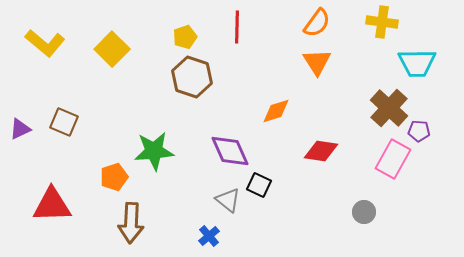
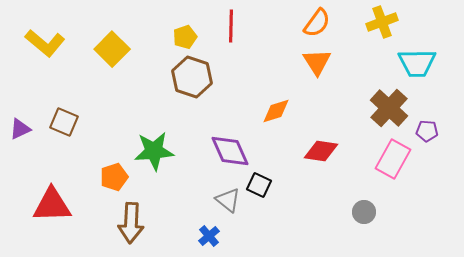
yellow cross: rotated 28 degrees counterclockwise
red line: moved 6 px left, 1 px up
purple pentagon: moved 8 px right
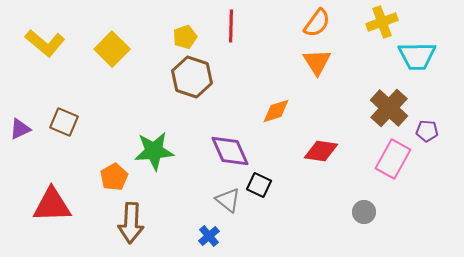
cyan trapezoid: moved 7 px up
orange pentagon: rotated 12 degrees counterclockwise
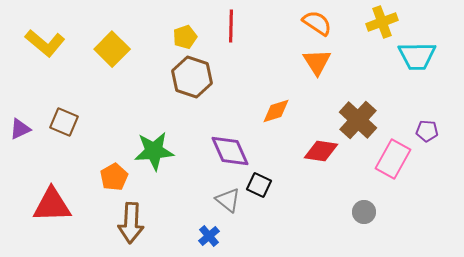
orange semicircle: rotated 92 degrees counterclockwise
brown cross: moved 31 px left, 12 px down
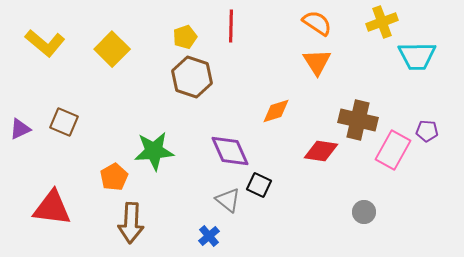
brown cross: rotated 30 degrees counterclockwise
pink rectangle: moved 9 px up
red triangle: moved 3 px down; rotated 9 degrees clockwise
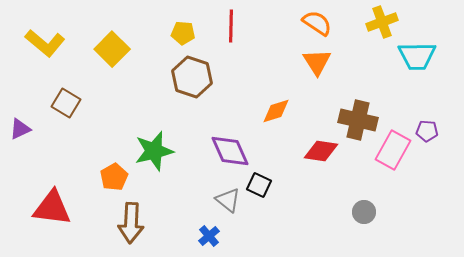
yellow pentagon: moved 2 px left, 4 px up; rotated 25 degrees clockwise
brown square: moved 2 px right, 19 px up; rotated 8 degrees clockwise
green star: rotated 9 degrees counterclockwise
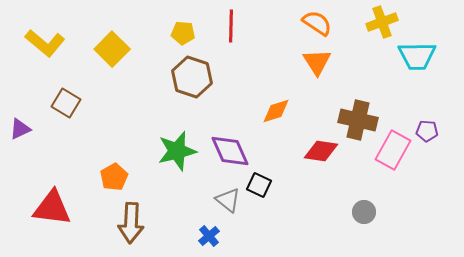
green star: moved 23 px right
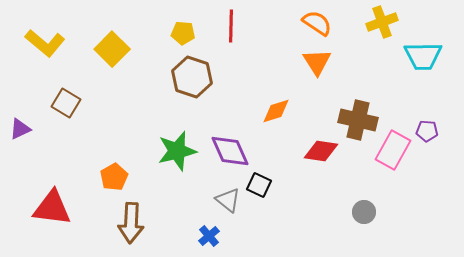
cyan trapezoid: moved 6 px right
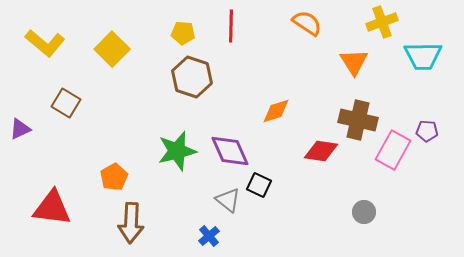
orange semicircle: moved 10 px left
orange triangle: moved 37 px right
